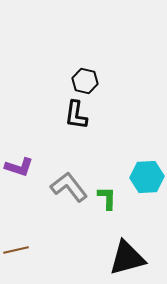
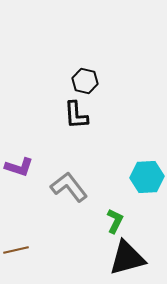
black L-shape: rotated 12 degrees counterclockwise
green L-shape: moved 8 px right, 23 px down; rotated 25 degrees clockwise
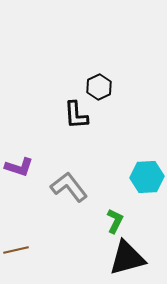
black hexagon: moved 14 px right, 6 px down; rotated 20 degrees clockwise
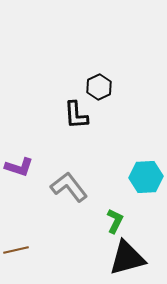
cyan hexagon: moved 1 px left
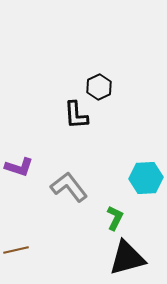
cyan hexagon: moved 1 px down
green L-shape: moved 3 px up
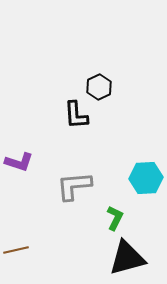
purple L-shape: moved 5 px up
gray L-shape: moved 5 px right, 1 px up; rotated 57 degrees counterclockwise
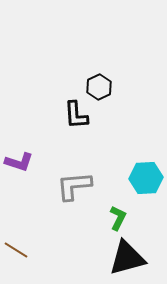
green L-shape: moved 3 px right
brown line: rotated 45 degrees clockwise
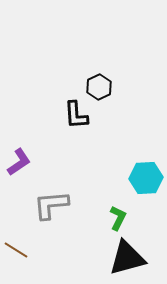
purple L-shape: rotated 52 degrees counterclockwise
gray L-shape: moved 23 px left, 19 px down
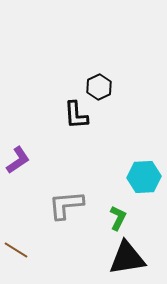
purple L-shape: moved 1 px left, 2 px up
cyan hexagon: moved 2 px left, 1 px up
gray L-shape: moved 15 px right
black triangle: rotated 6 degrees clockwise
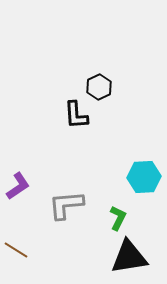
purple L-shape: moved 26 px down
black triangle: moved 2 px right, 1 px up
